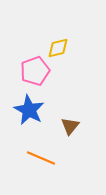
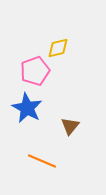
blue star: moved 2 px left, 2 px up
orange line: moved 1 px right, 3 px down
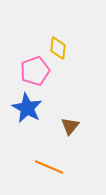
yellow diamond: rotated 70 degrees counterclockwise
orange line: moved 7 px right, 6 px down
